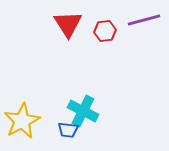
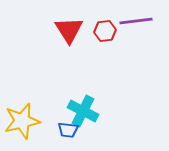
purple line: moved 8 px left, 1 px down; rotated 8 degrees clockwise
red triangle: moved 1 px right, 6 px down
yellow star: rotated 15 degrees clockwise
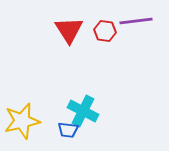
red hexagon: rotated 15 degrees clockwise
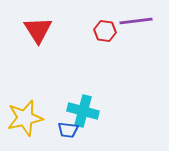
red triangle: moved 31 px left
cyan cross: rotated 12 degrees counterclockwise
yellow star: moved 3 px right, 3 px up
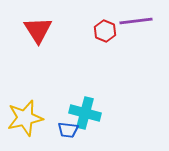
red hexagon: rotated 15 degrees clockwise
cyan cross: moved 2 px right, 2 px down
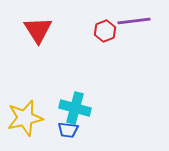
purple line: moved 2 px left
red hexagon: rotated 15 degrees clockwise
cyan cross: moved 10 px left, 5 px up
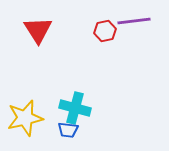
red hexagon: rotated 10 degrees clockwise
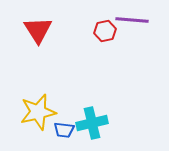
purple line: moved 2 px left, 1 px up; rotated 12 degrees clockwise
cyan cross: moved 17 px right, 15 px down; rotated 28 degrees counterclockwise
yellow star: moved 13 px right, 6 px up
blue trapezoid: moved 4 px left
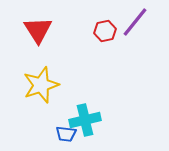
purple line: moved 3 px right, 2 px down; rotated 56 degrees counterclockwise
yellow star: moved 3 px right, 27 px up; rotated 6 degrees counterclockwise
cyan cross: moved 7 px left, 3 px up
blue trapezoid: moved 2 px right, 4 px down
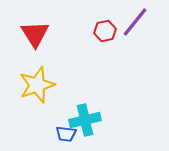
red triangle: moved 3 px left, 4 px down
yellow star: moved 4 px left
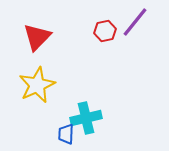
red triangle: moved 2 px right, 3 px down; rotated 16 degrees clockwise
yellow star: rotated 6 degrees counterclockwise
cyan cross: moved 1 px right, 2 px up
blue trapezoid: rotated 85 degrees clockwise
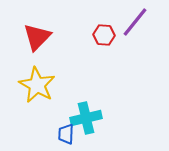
red hexagon: moved 1 px left, 4 px down; rotated 15 degrees clockwise
yellow star: rotated 18 degrees counterclockwise
